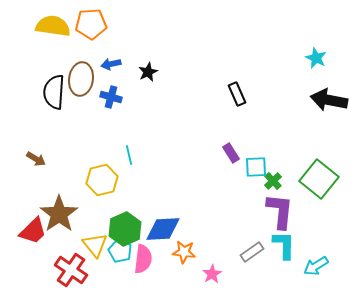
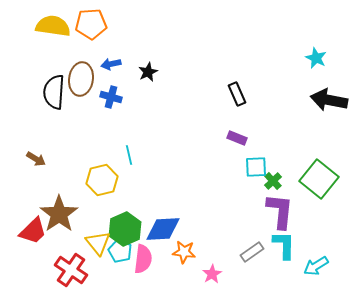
purple rectangle: moved 6 px right, 15 px up; rotated 36 degrees counterclockwise
yellow triangle: moved 3 px right, 2 px up
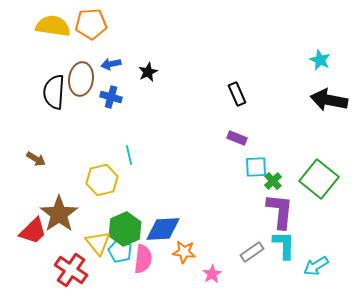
cyan star: moved 4 px right, 2 px down
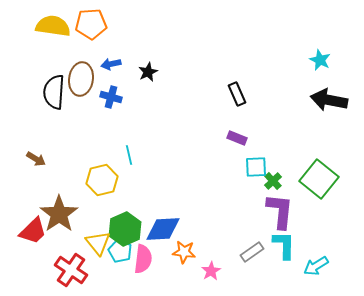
pink star: moved 1 px left, 3 px up
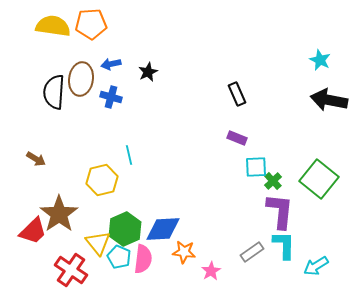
cyan pentagon: moved 1 px left, 6 px down
